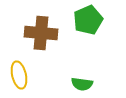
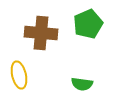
green pentagon: moved 4 px down
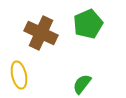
brown cross: rotated 20 degrees clockwise
green semicircle: rotated 120 degrees clockwise
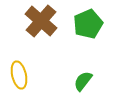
brown cross: moved 12 px up; rotated 16 degrees clockwise
green semicircle: moved 1 px right, 3 px up
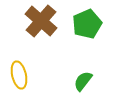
green pentagon: moved 1 px left
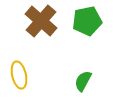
green pentagon: moved 3 px up; rotated 12 degrees clockwise
green semicircle: rotated 10 degrees counterclockwise
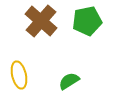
green semicircle: moved 14 px left; rotated 30 degrees clockwise
